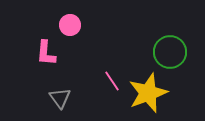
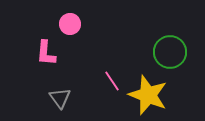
pink circle: moved 1 px up
yellow star: moved 2 px down; rotated 30 degrees counterclockwise
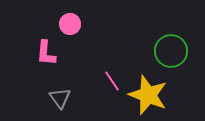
green circle: moved 1 px right, 1 px up
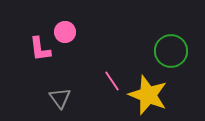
pink circle: moved 5 px left, 8 px down
pink L-shape: moved 6 px left, 4 px up; rotated 12 degrees counterclockwise
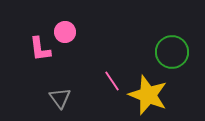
green circle: moved 1 px right, 1 px down
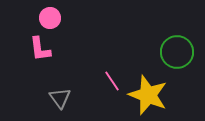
pink circle: moved 15 px left, 14 px up
green circle: moved 5 px right
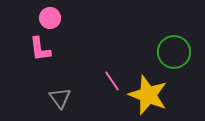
green circle: moved 3 px left
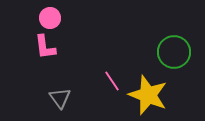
pink L-shape: moved 5 px right, 2 px up
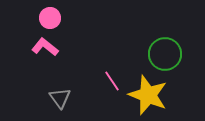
pink L-shape: rotated 136 degrees clockwise
green circle: moved 9 px left, 2 px down
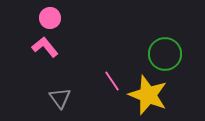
pink L-shape: rotated 12 degrees clockwise
